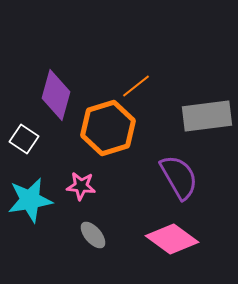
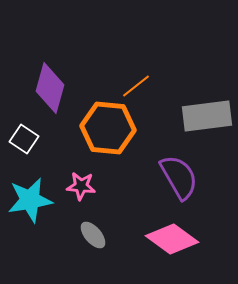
purple diamond: moved 6 px left, 7 px up
orange hexagon: rotated 22 degrees clockwise
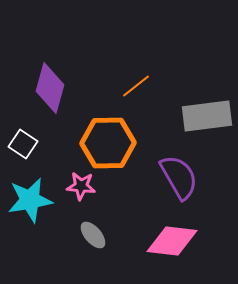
orange hexagon: moved 15 px down; rotated 6 degrees counterclockwise
white square: moved 1 px left, 5 px down
pink diamond: moved 2 px down; rotated 30 degrees counterclockwise
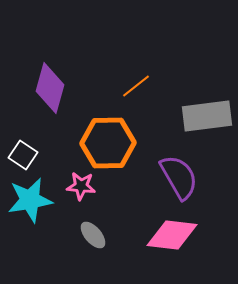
white square: moved 11 px down
pink diamond: moved 6 px up
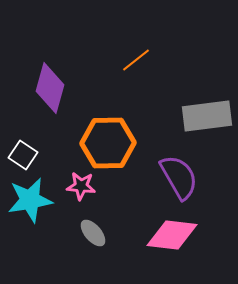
orange line: moved 26 px up
gray ellipse: moved 2 px up
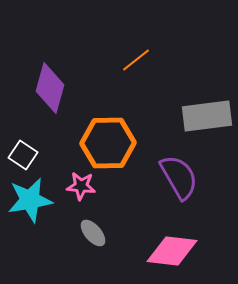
pink diamond: moved 16 px down
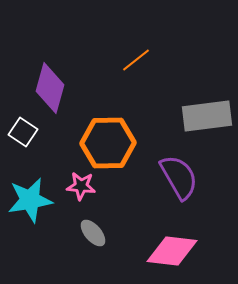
white square: moved 23 px up
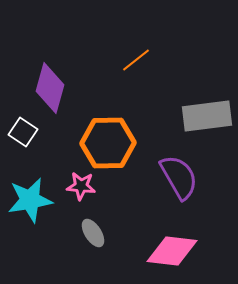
gray ellipse: rotated 8 degrees clockwise
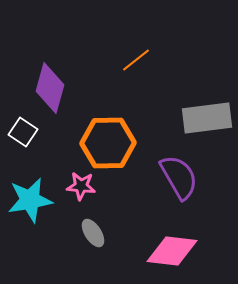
gray rectangle: moved 2 px down
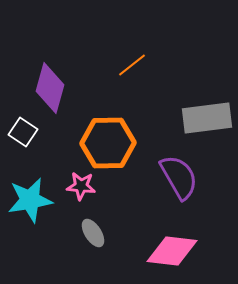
orange line: moved 4 px left, 5 px down
